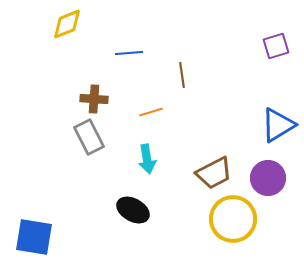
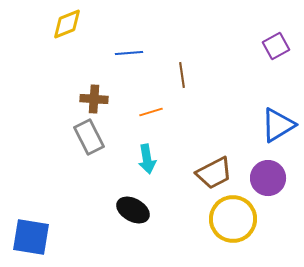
purple square: rotated 12 degrees counterclockwise
blue square: moved 3 px left
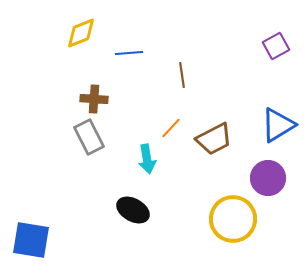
yellow diamond: moved 14 px right, 9 px down
orange line: moved 20 px right, 16 px down; rotated 30 degrees counterclockwise
brown trapezoid: moved 34 px up
blue square: moved 3 px down
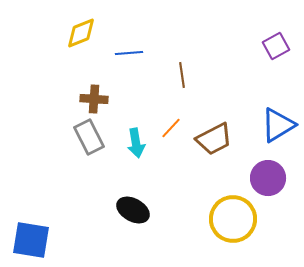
cyan arrow: moved 11 px left, 16 px up
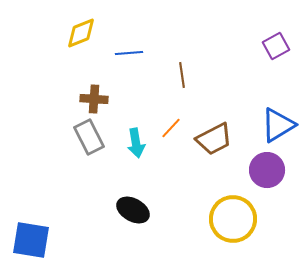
purple circle: moved 1 px left, 8 px up
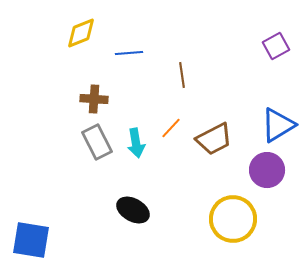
gray rectangle: moved 8 px right, 5 px down
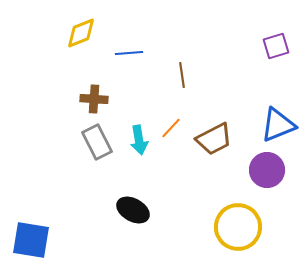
purple square: rotated 12 degrees clockwise
blue triangle: rotated 9 degrees clockwise
cyan arrow: moved 3 px right, 3 px up
yellow circle: moved 5 px right, 8 px down
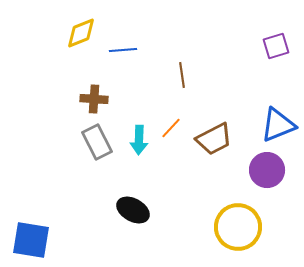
blue line: moved 6 px left, 3 px up
cyan arrow: rotated 12 degrees clockwise
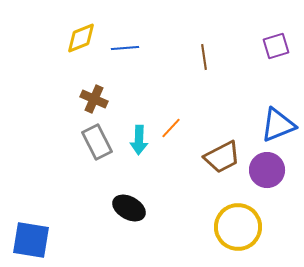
yellow diamond: moved 5 px down
blue line: moved 2 px right, 2 px up
brown line: moved 22 px right, 18 px up
brown cross: rotated 20 degrees clockwise
brown trapezoid: moved 8 px right, 18 px down
black ellipse: moved 4 px left, 2 px up
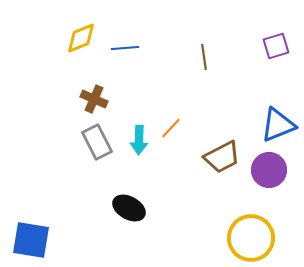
purple circle: moved 2 px right
yellow circle: moved 13 px right, 11 px down
